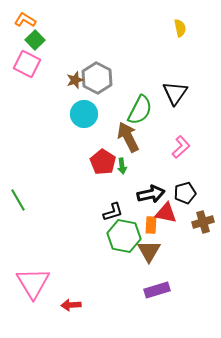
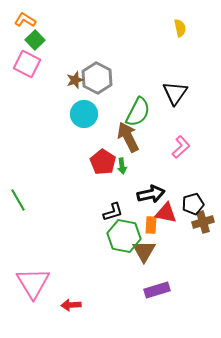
green semicircle: moved 2 px left, 2 px down
black pentagon: moved 8 px right, 11 px down
brown triangle: moved 5 px left
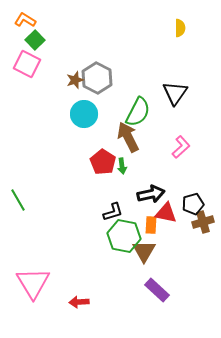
yellow semicircle: rotated 12 degrees clockwise
purple rectangle: rotated 60 degrees clockwise
red arrow: moved 8 px right, 3 px up
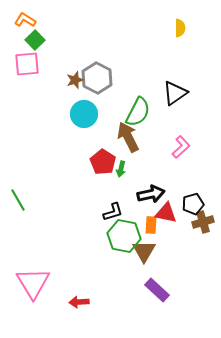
pink square: rotated 32 degrees counterclockwise
black triangle: rotated 20 degrees clockwise
green arrow: moved 1 px left, 3 px down; rotated 21 degrees clockwise
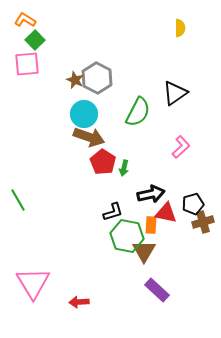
brown star: rotated 30 degrees counterclockwise
brown arrow: moved 39 px left; rotated 136 degrees clockwise
green arrow: moved 3 px right, 1 px up
green hexagon: moved 3 px right
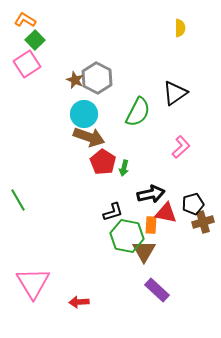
pink square: rotated 28 degrees counterclockwise
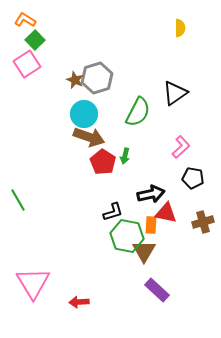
gray hexagon: rotated 16 degrees clockwise
green arrow: moved 1 px right, 12 px up
black pentagon: moved 26 px up; rotated 25 degrees clockwise
